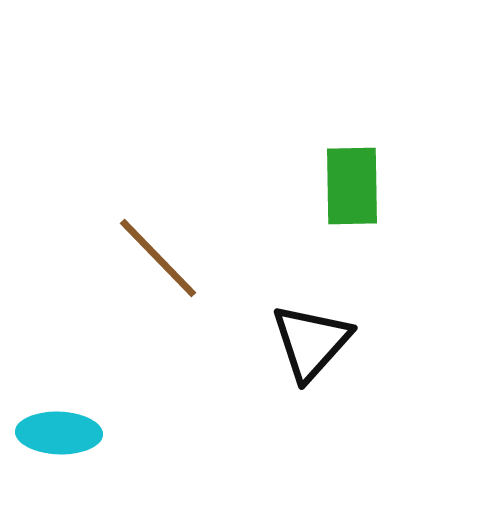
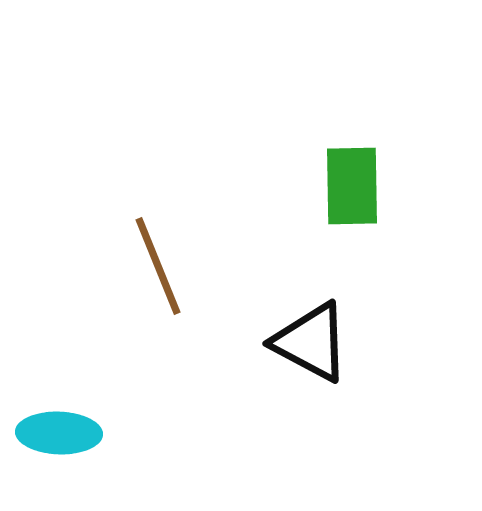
brown line: moved 8 px down; rotated 22 degrees clockwise
black triangle: rotated 44 degrees counterclockwise
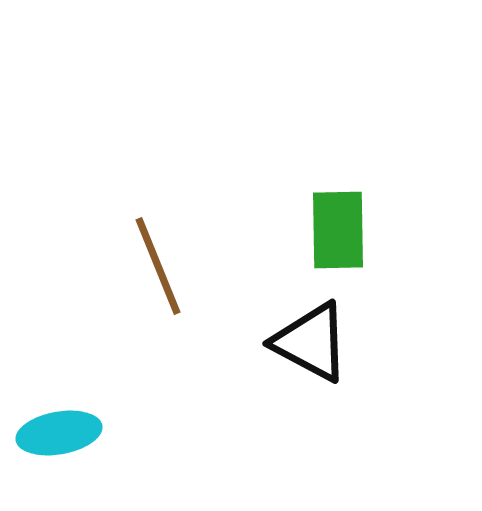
green rectangle: moved 14 px left, 44 px down
cyan ellipse: rotated 12 degrees counterclockwise
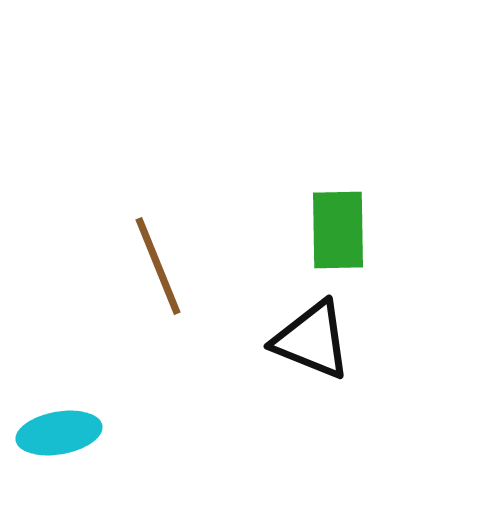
black triangle: moved 1 px right, 2 px up; rotated 6 degrees counterclockwise
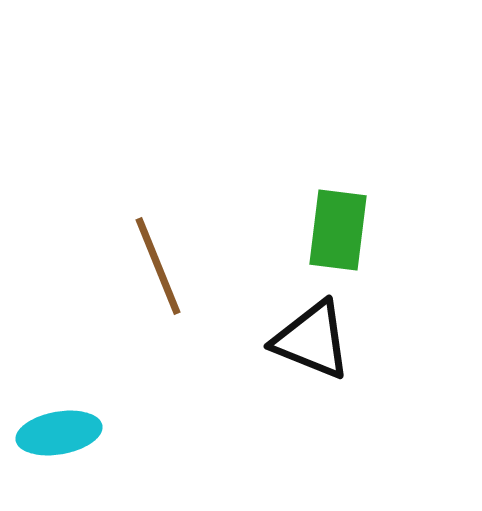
green rectangle: rotated 8 degrees clockwise
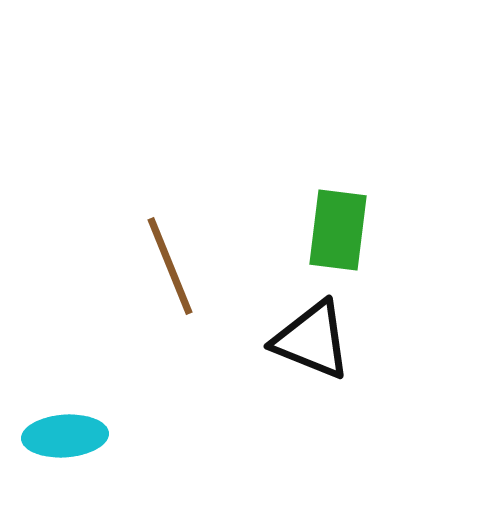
brown line: moved 12 px right
cyan ellipse: moved 6 px right, 3 px down; rotated 6 degrees clockwise
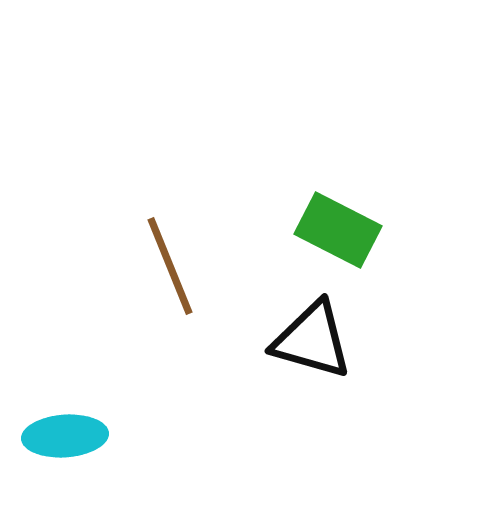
green rectangle: rotated 70 degrees counterclockwise
black triangle: rotated 6 degrees counterclockwise
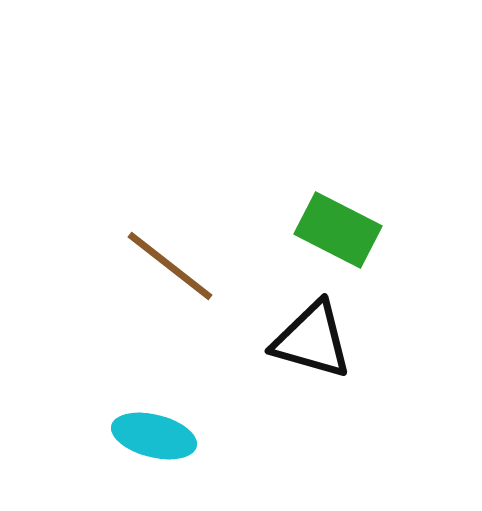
brown line: rotated 30 degrees counterclockwise
cyan ellipse: moved 89 px right; rotated 18 degrees clockwise
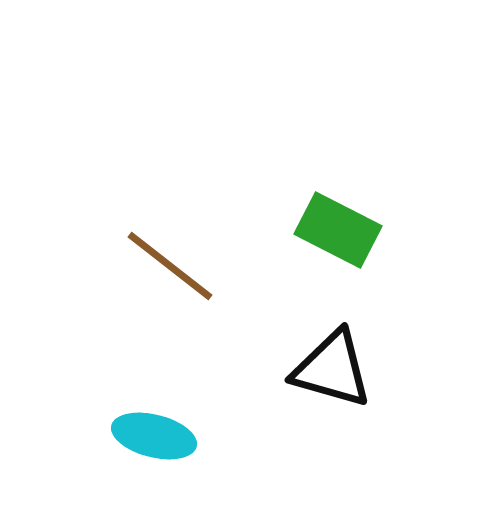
black triangle: moved 20 px right, 29 px down
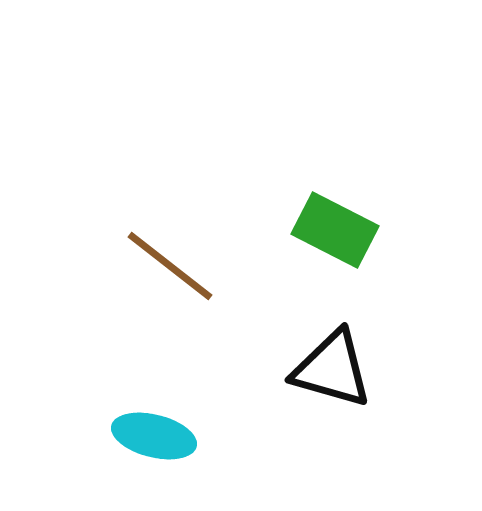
green rectangle: moved 3 px left
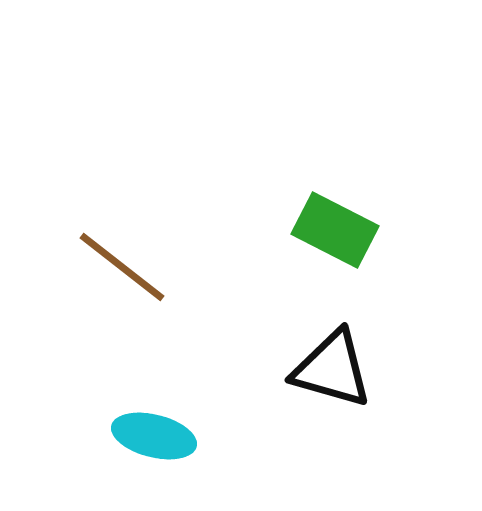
brown line: moved 48 px left, 1 px down
